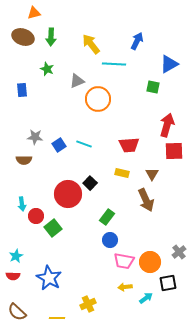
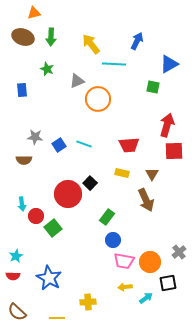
blue circle at (110, 240): moved 3 px right
yellow cross at (88, 304): moved 2 px up; rotated 21 degrees clockwise
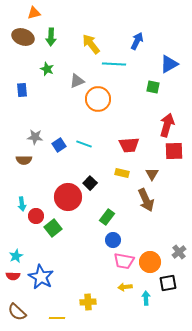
red circle at (68, 194): moved 3 px down
blue star at (49, 278): moved 8 px left, 1 px up
cyan arrow at (146, 298): rotated 56 degrees counterclockwise
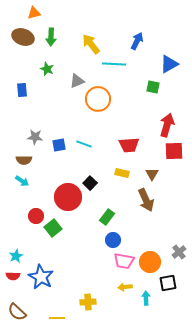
blue square at (59, 145): rotated 24 degrees clockwise
cyan arrow at (22, 204): moved 23 px up; rotated 48 degrees counterclockwise
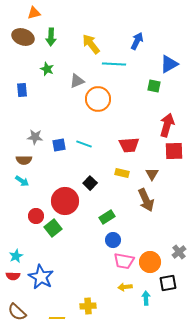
green square at (153, 87): moved 1 px right, 1 px up
red circle at (68, 197): moved 3 px left, 4 px down
green rectangle at (107, 217): rotated 21 degrees clockwise
yellow cross at (88, 302): moved 4 px down
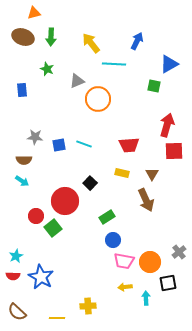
yellow arrow at (91, 44): moved 1 px up
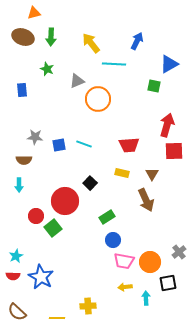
cyan arrow at (22, 181): moved 3 px left, 4 px down; rotated 56 degrees clockwise
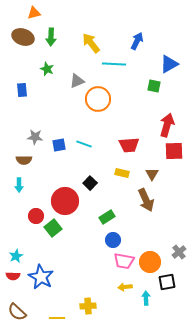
black square at (168, 283): moved 1 px left, 1 px up
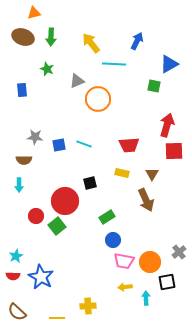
black square at (90, 183): rotated 32 degrees clockwise
green square at (53, 228): moved 4 px right, 2 px up
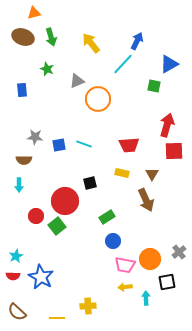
green arrow at (51, 37): rotated 18 degrees counterclockwise
cyan line at (114, 64): moved 9 px right; rotated 50 degrees counterclockwise
blue circle at (113, 240): moved 1 px down
pink trapezoid at (124, 261): moved 1 px right, 4 px down
orange circle at (150, 262): moved 3 px up
